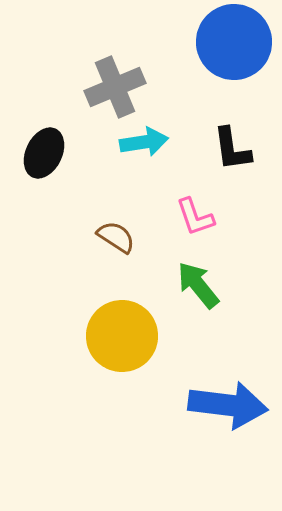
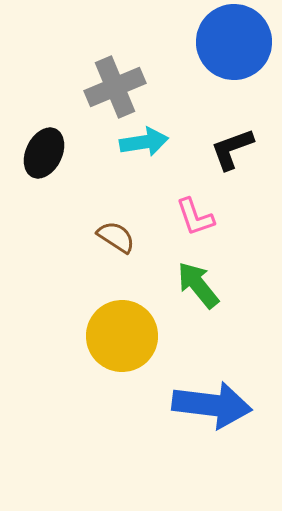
black L-shape: rotated 78 degrees clockwise
blue arrow: moved 16 px left
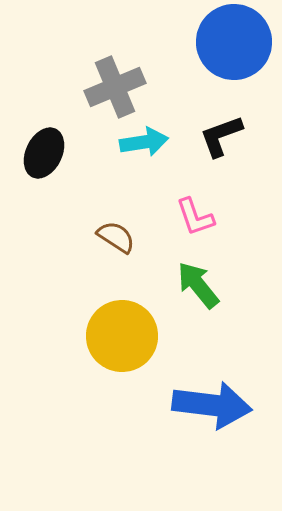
black L-shape: moved 11 px left, 13 px up
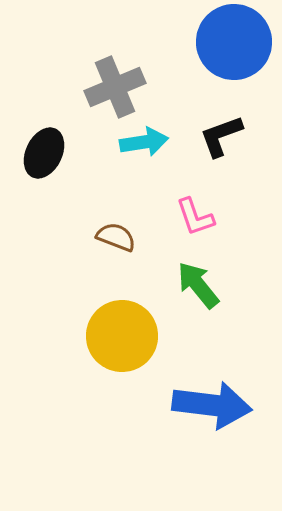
brown semicircle: rotated 12 degrees counterclockwise
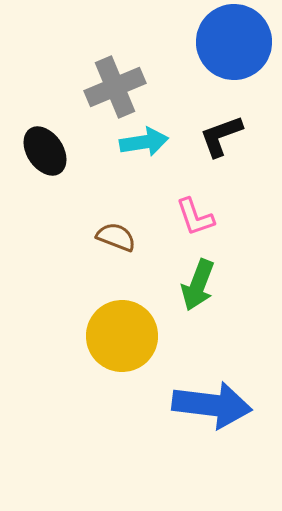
black ellipse: moved 1 px right, 2 px up; rotated 60 degrees counterclockwise
green arrow: rotated 120 degrees counterclockwise
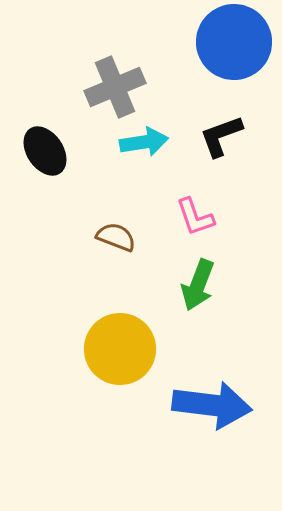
yellow circle: moved 2 px left, 13 px down
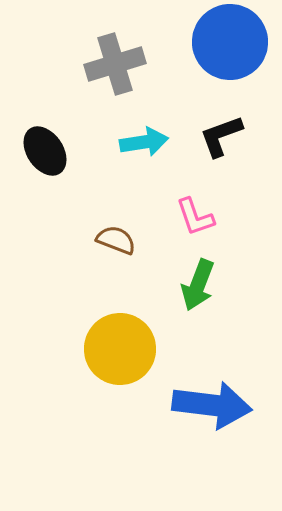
blue circle: moved 4 px left
gray cross: moved 23 px up; rotated 6 degrees clockwise
brown semicircle: moved 3 px down
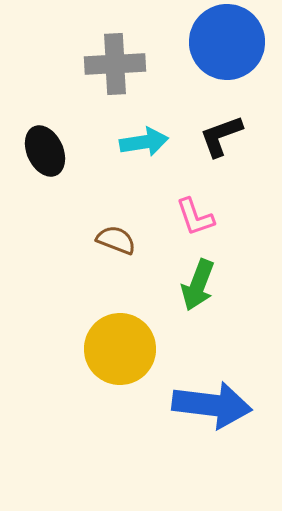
blue circle: moved 3 px left
gray cross: rotated 14 degrees clockwise
black ellipse: rotated 9 degrees clockwise
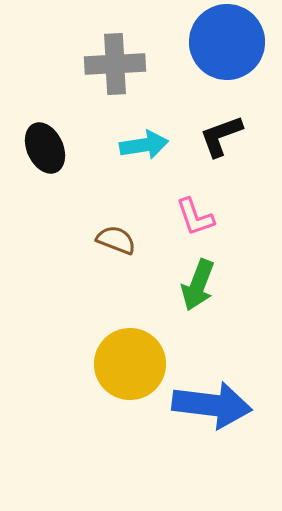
cyan arrow: moved 3 px down
black ellipse: moved 3 px up
yellow circle: moved 10 px right, 15 px down
